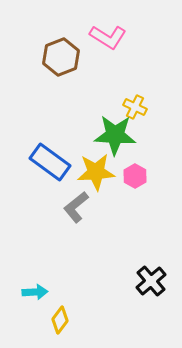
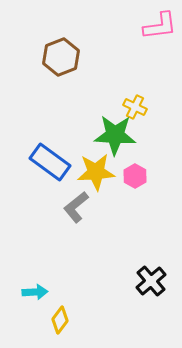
pink L-shape: moved 52 px right, 11 px up; rotated 39 degrees counterclockwise
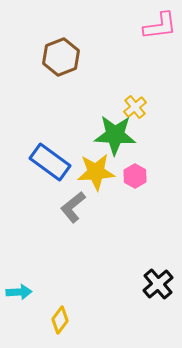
yellow cross: rotated 25 degrees clockwise
gray L-shape: moved 3 px left
black cross: moved 7 px right, 3 px down
cyan arrow: moved 16 px left
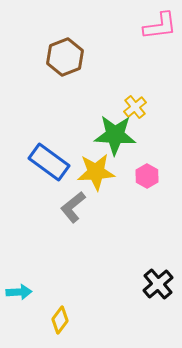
brown hexagon: moved 4 px right
blue rectangle: moved 1 px left
pink hexagon: moved 12 px right
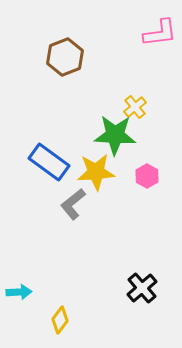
pink L-shape: moved 7 px down
gray L-shape: moved 3 px up
black cross: moved 16 px left, 4 px down
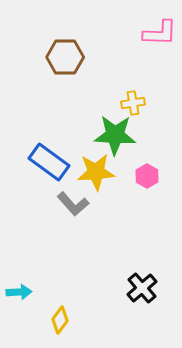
pink L-shape: rotated 9 degrees clockwise
brown hexagon: rotated 21 degrees clockwise
yellow cross: moved 2 px left, 4 px up; rotated 30 degrees clockwise
gray L-shape: rotated 92 degrees counterclockwise
